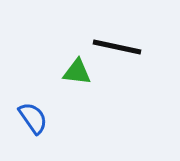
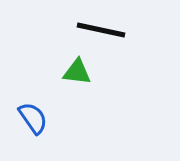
black line: moved 16 px left, 17 px up
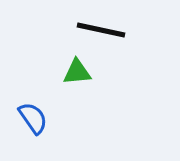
green triangle: rotated 12 degrees counterclockwise
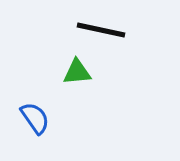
blue semicircle: moved 2 px right
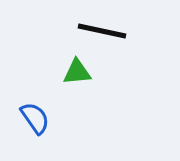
black line: moved 1 px right, 1 px down
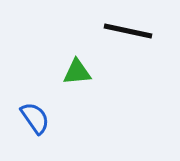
black line: moved 26 px right
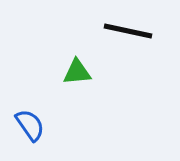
blue semicircle: moved 5 px left, 7 px down
